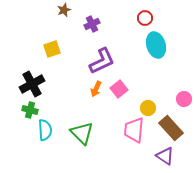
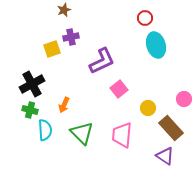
purple cross: moved 21 px left, 13 px down; rotated 14 degrees clockwise
orange arrow: moved 32 px left, 16 px down
pink trapezoid: moved 12 px left, 5 px down
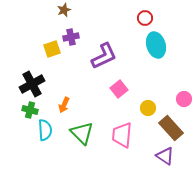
purple L-shape: moved 2 px right, 5 px up
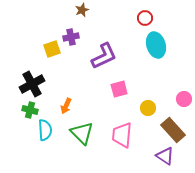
brown star: moved 18 px right
pink square: rotated 24 degrees clockwise
orange arrow: moved 2 px right, 1 px down
brown rectangle: moved 2 px right, 2 px down
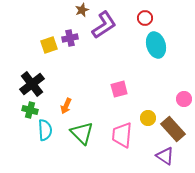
purple cross: moved 1 px left, 1 px down
yellow square: moved 3 px left, 4 px up
purple L-shape: moved 31 px up; rotated 8 degrees counterclockwise
black cross: rotated 10 degrees counterclockwise
yellow circle: moved 10 px down
brown rectangle: moved 1 px up
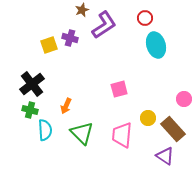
purple cross: rotated 28 degrees clockwise
